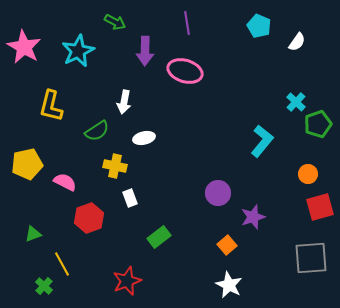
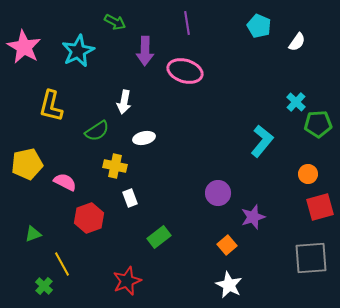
green pentagon: rotated 16 degrees clockwise
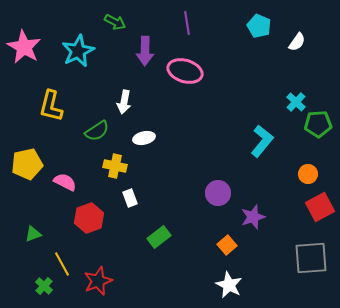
red square: rotated 12 degrees counterclockwise
red star: moved 29 px left
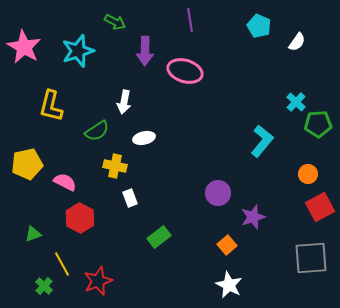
purple line: moved 3 px right, 3 px up
cyan star: rotated 8 degrees clockwise
red hexagon: moved 9 px left; rotated 12 degrees counterclockwise
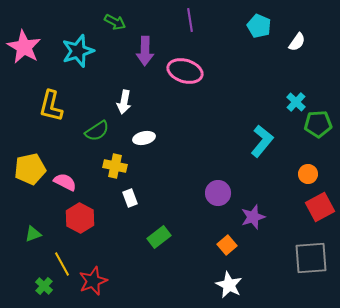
yellow pentagon: moved 3 px right, 5 px down
red star: moved 5 px left
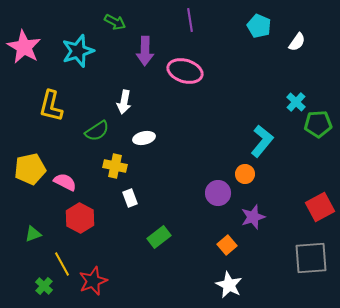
orange circle: moved 63 px left
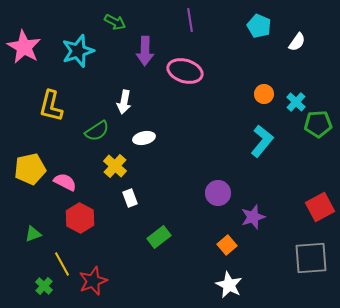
yellow cross: rotated 30 degrees clockwise
orange circle: moved 19 px right, 80 px up
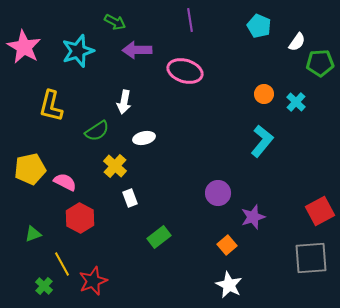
purple arrow: moved 8 px left, 1 px up; rotated 88 degrees clockwise
green pentagon: moved 2 px right, 61 px up
red square: moved 4 px down
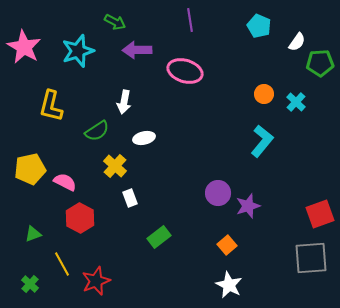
red square: moved 3 px down; rotated 8 degrees clockwise
purple star: moved 5 px left, 11 px up
red star: moved 3 px right
green cross: moved 14 px left, 2 px up
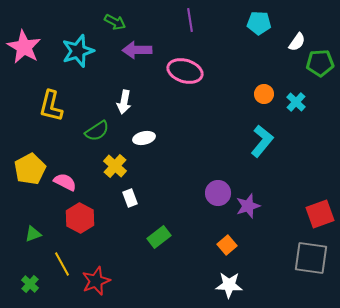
cyan pentagon: moved 3 px up; rotated 20 degrees counterclockwise
yellow pentagon: rotated 16 degrees counterclockwise
gray square: rotated 12 degrees clockwise
white star: rotated 24 degrees counterclockwise
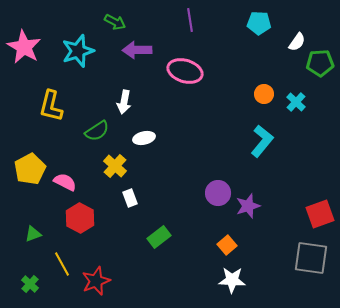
white star: moved 3 px right, 5 px up
